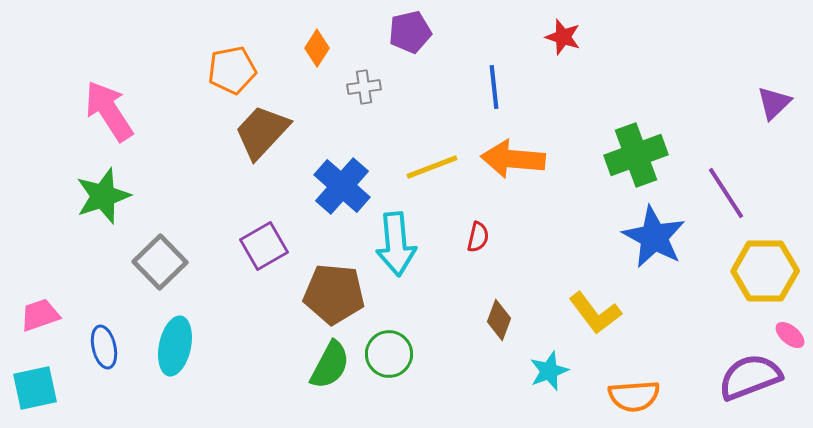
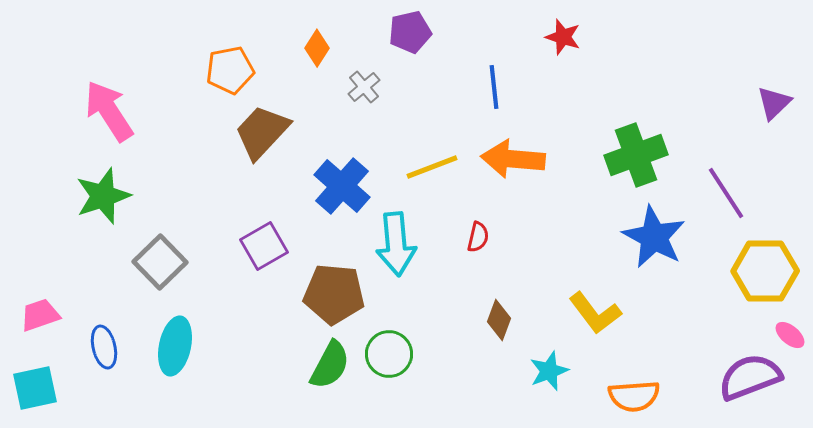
orange pentagon: moved 2 px left
gray cross: rotated 32 degrees counterclockwise
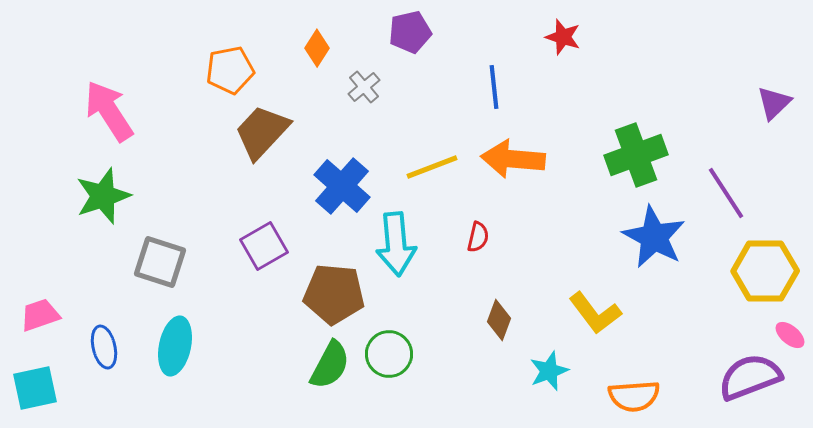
gray square: rotated 28 degrees counterclockwise
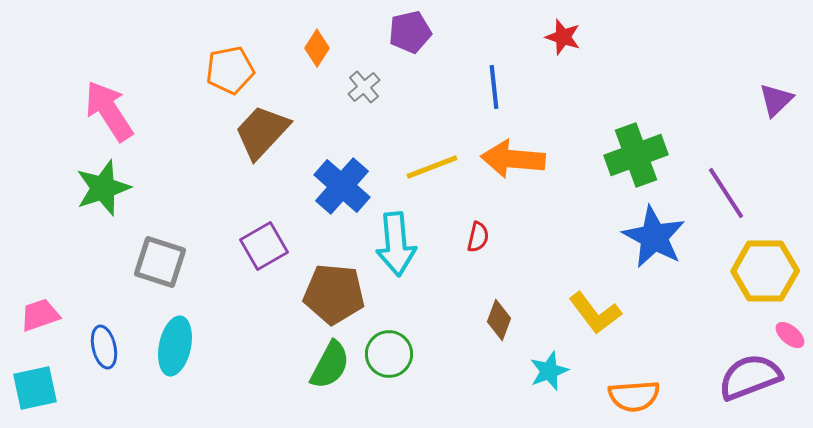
purple triangle: moved 2 px right, 3 px up
green star: moved 8 px up
